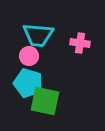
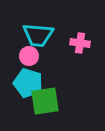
green square: rotated 20 degrees counterclockwise
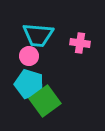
cyan pentagon: moved 1 px right, 1 px down
green square: rotated 28 degrees counterclockwise
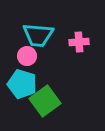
pink cross: moved 1 px left, 1 px up; rotated 12 degrees counterclockwise
pink circle: moved 2 px left
cyan pentagon: moved 7 px left
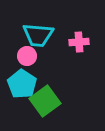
cyan pentagon: rotated 16 degrees clockwise
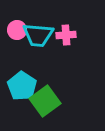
pink cross: moved 13 px left, 7 px up
pink circle: moved 10 px left, 26 px up
cyan pentagon: moved 2 px down
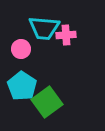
pink circle: moved 4 px right, 19 px down
cyan trapezoid: moved 6 px right, 7 px up
green square: moved 2 px right, 1 px down
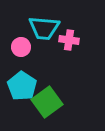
pink cross: moved 3 px right, 5 px down; rotated 12 degrees clockwise
pink circle: moved 2 px up
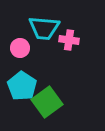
pink circle: moved 1 px left, 1 px down
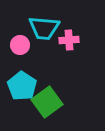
pink cross: rotated 12 degrees counterclockwise
pink circle: moved 3 px up
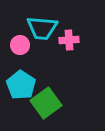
cyan trapezoid: moved 2 px left
cyan pentagon: moved 1 px left, 1 px up
green square: moved 1 px left, 1 px down
